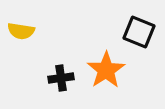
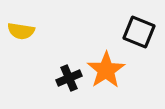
black cross: moved 8 px right; rotated 15 degrees counterclockwise
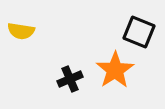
orange star: moved 9 px right
black cross: moved 1 px right, 1 px down
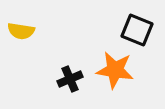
black square: moved 2 px left, 2 px up
orange star: rotated 30 degrees counterclockwise
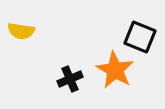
black square: moved 3 px right, 7 px down
orange star: rotated 21 degrees clockwise
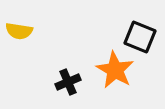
yellow semicircle: moved 2 px left
black cross: moved 2 px left, 3 px down
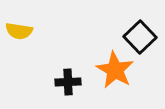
black square: rotated 24 degrees clockwise
black cross: rotated 20 degrees clockwise
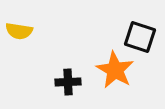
black square: rotated 28 degrees counterclockwise
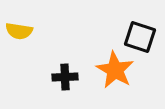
black cross: moved 3 px left, 5 px up
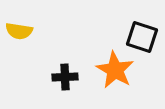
black square: moved 2 px right
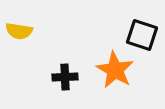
black square: moved 2 px up
